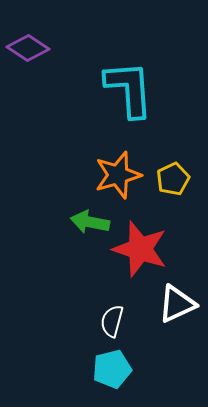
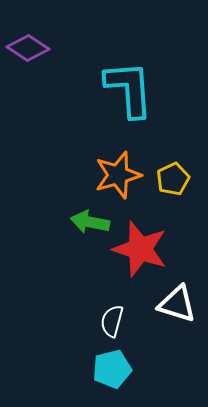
white triangle: rotated 42 degrees clockwise
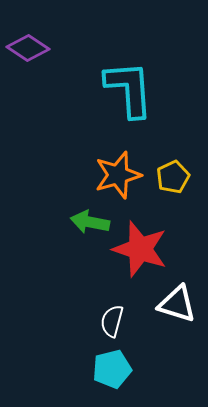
yellow pentagon: moved 2 px up
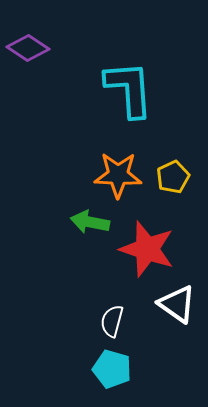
orange star: rotated 18 degrees clockwise
red star: moved 7 px right
white triangle: rotated 18 degrees clockwise
cyan pentagon: rotated 30 degrees clockwise
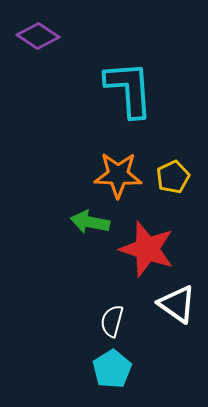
purple diamond: moved 10 px right, 12 px up
cyan pentagon: rotated 24 degrees clockwise
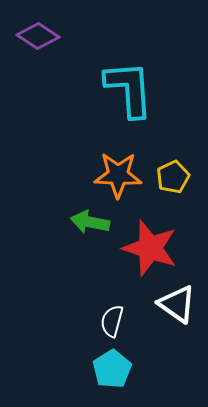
red star: moved 3 px right, 1 px up
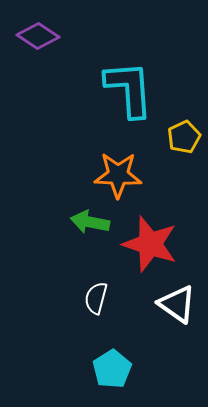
yellow pentagon: moved 11 px right, 40 px up
red star: moved 4 px up
white semicircle: moved 16 px left, 23 px up
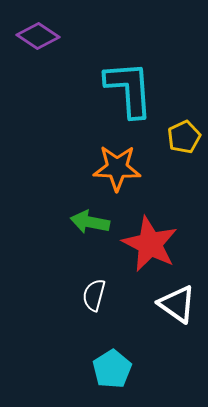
orange star: moved 1 px left, 7 px up
red star: rotated 8 degrees clockwise
white semicircle: moved 2 px left, 3 px up
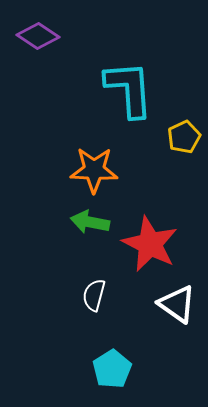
orange star: moved 23 px left, 2 px down
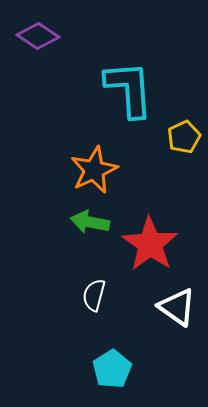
orange star: rotated 27 degrees counterclockwise
red star: rotated 8 degrees clockwise
white triangle: moved 3 px down
